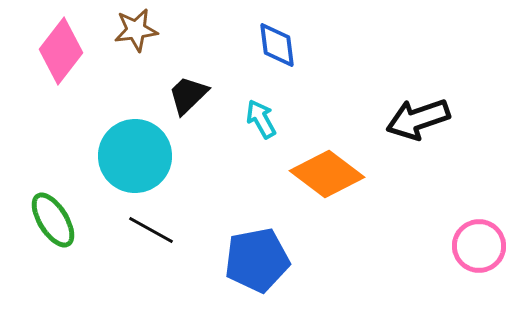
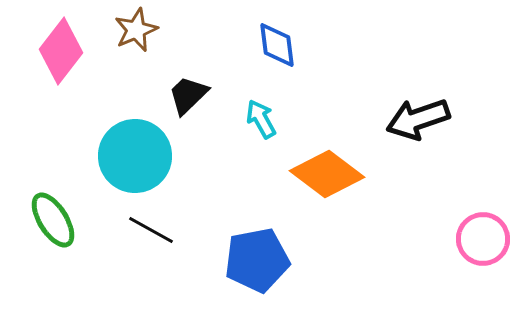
brown star: rotated 15 degrees counterclockwise
pink circle: moved 4 px right, 7 px up
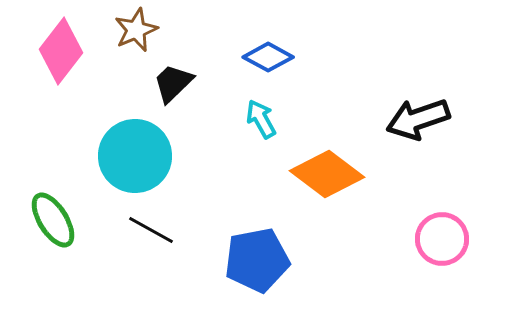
blue diamond: moved 9 px left, 12 px down; rotated 54 degrees counterclockwise
black trapezoid: moved 15 px left, 12 px up
pink circle: moved 41 px left
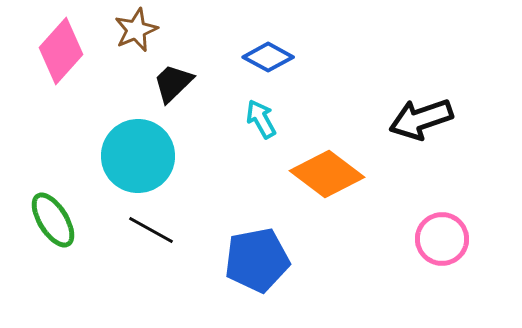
pink diamond: rotated 4 degrees clockwise
black arrow: moved 3 px right
cyan circle: moved 3 px right
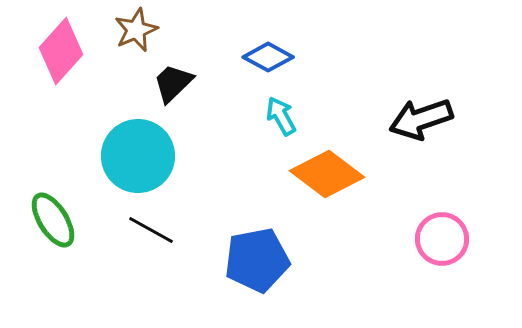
cyan arrow: moved 20 px right, 3 px up
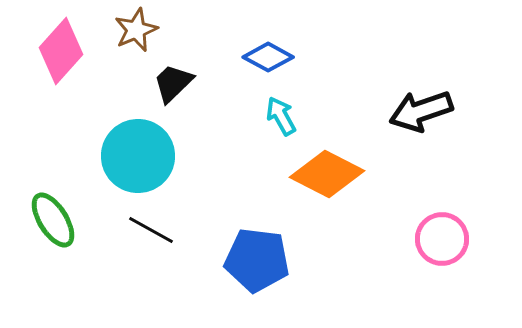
black arrow: moved 8 px up
orange diamond: rotated 10 degrees counterclockwise
blue pentagon: rotated 18 degrees clockwise
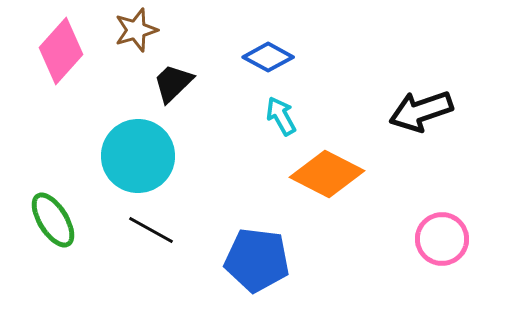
brown star: rotated 6 degrees clockwise
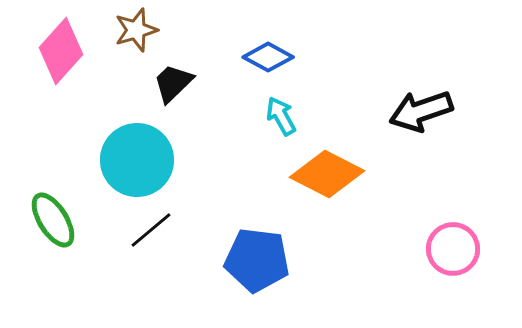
cyan circle: moved 1 px left, 4 px down
black line: rotated 69 degrees counterclockwise
pink circle: moved 11 px right, 10 px down
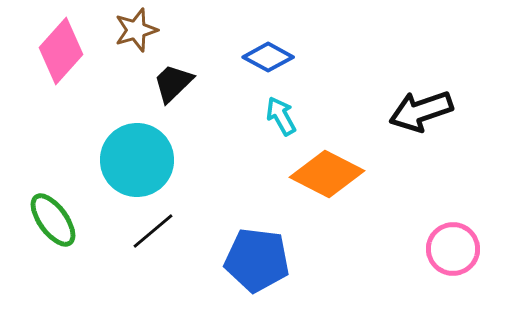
green ellipse: rotated 4 degrees counterclockwise
black line: moved 2 px right, 1 px down
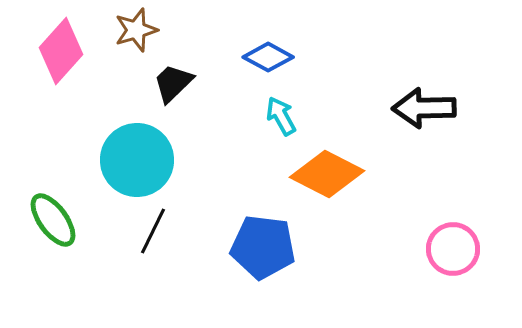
black arrow: moved 3 px right, 3 px up; rotated 18 degrees clockwise
black line: rotated 24 degrees counterclockwise
blue pentagon: moved 6 px right, 13 px up
